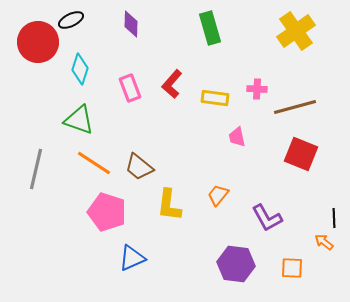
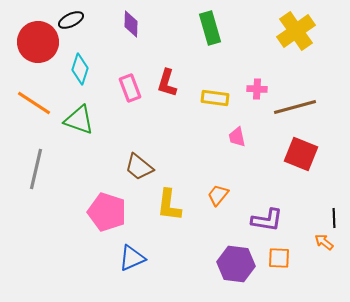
red L-shape: moved 5 px left, 1 px up; rotated 24 degrees counterclockwise
orange line: moved 60 px left, 60 px up
purple L-shape: moved 2 px down; rotated 52 degrees counterclockwise
orange square: moved 13 px left, 10 px up
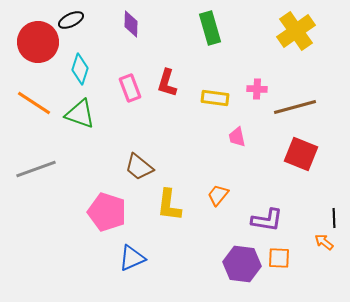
green triangle: moved 1 px right, 6 px up
gray line: rotated 57 degrees clockwise
purple hexagon: moved 6 px right
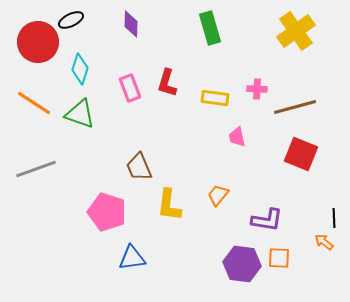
brown trapezoid: rotated 28 degrees clockwise
blue triangle: rotated 16 degrees clockwise
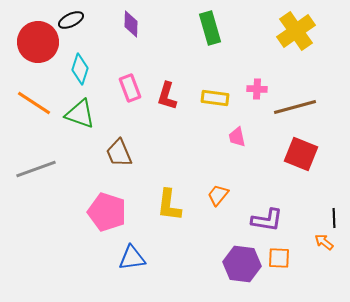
red L-shape: moved 13 px down
brown trapezoid: moved 20 px left, 14 px up
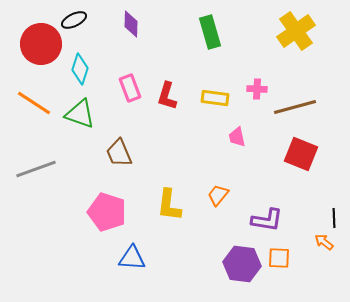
black ellipse: moved 3 px right
green rectangle: moved 4 px down
red circle: moved 3 px right, 2 px down
blue triangle: rotated 12 degrees clockwise
